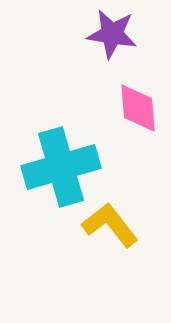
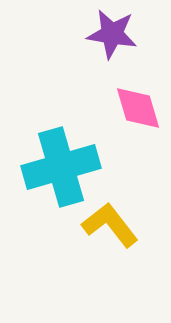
pink diamond: rotated 12 degrees counterclockwise
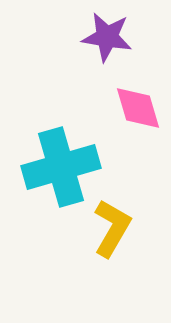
purple star: moved 5 px left, 3 px down
yellow L-shape: moved 2 px right, 3 px down; rotated 68 degrees clockwise
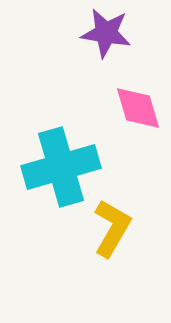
purple star: moved 1 px left, 4 px up
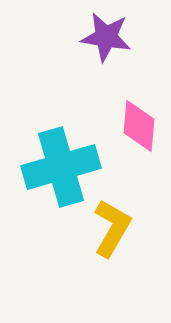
purple star: moved 4 px down
pink diamond: moved 1 px right, 18 px down; rotated 22 degrees clockwise
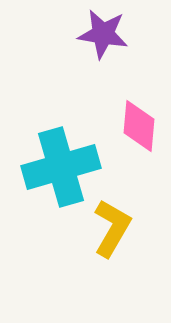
purple star: moved 3 px left, 3 px up
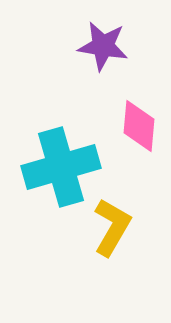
purple star: moved 12 px down
yellow L-shape: moved 1 px up
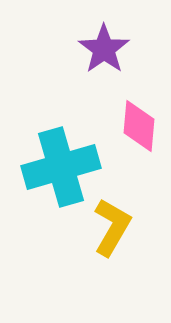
purple star: moved 1 px right, 3 px down; rotated 27 degrees clockwise
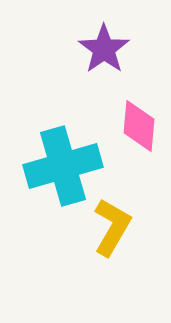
cyan cross: moved 2 px right, 1 px up
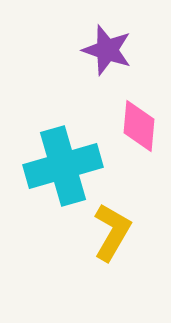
purple star: moved 3 px right, 1 px down; rotated 18 degrees counterclockwise
yellow L-shape: moved 5 px down
